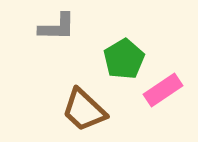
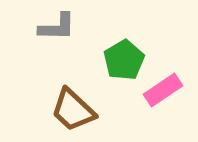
green pentagon: moved 1 px down
brown trapezoid: moved 11 px left
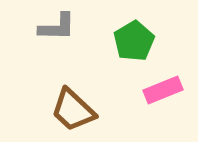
green pentagon: moved 10 px right, 19 px up
pink rectangle: rotated 12 degrees clockwise
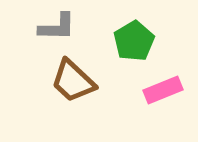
brown trapezoid: moved 29 px up
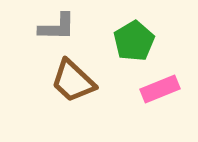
pink rectangle: moved 3 px left, 1 px up
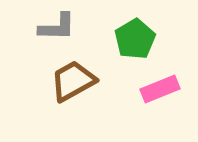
green pentagon: moved 1 px right, 2 px up
brown trapezoid: rotated 108 degrees clockwise
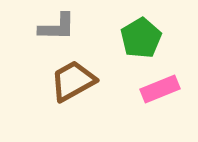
green pentagon: moved 6 px right, 1 px up
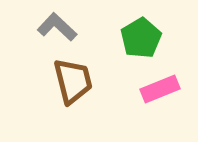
gray L-shape: rotated 138 degrees counterclockwise
brown trapezoid: rotated 105 degrees clockwise
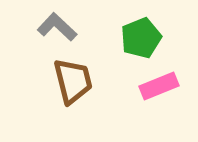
green pentagon: rotated 9 degrees clockwise
pink rectangle: moved 1 px left, 3 px up
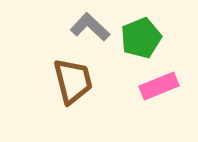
gray L-shape: moved 33 px right
